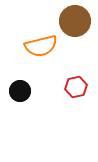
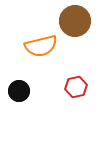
black circle: moved 1 px left
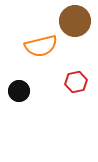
red hexagon: moved 5 px up
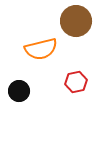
brown circle: moved 1 px right
orange semicircle: moved 3 px down
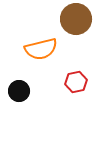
brown circle: moved 2 px up
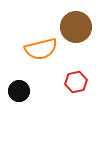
brown circle: moved 8 px down
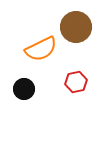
orange semicircle: rotated 12 degrees counterclockwise
black circle: moved 5 px right, 2 px up
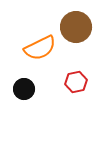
orange semicircle: moved 1 px left, 1 px up
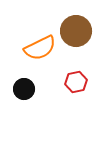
brown circle: moved 4 px down
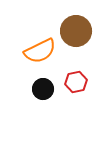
orange semicircle: moved 3 px down
black circle: moved 19 px right
